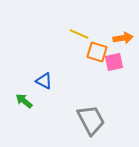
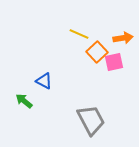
orange square: rotated 30 degrees clockwise
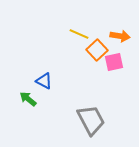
orange arrow: moved 3 px left, 2 px up; rotated 18 degrees clockwise
orange square: moved 2 px up
green arrow: moved 4 px right, 2 px up
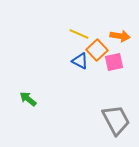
blue triangle: moved 36 px right, 20 px up
gray trapezoid: moved 25 px right
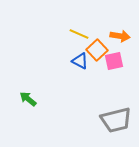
pink square: moved 1 px up
gray trapezoid: rotated 104 degrees clockwise
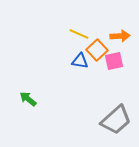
orange arrow: rotated 12 degrees counterclockwise
blue triangle: rotated 18 degrees counterclockwise
gray trapezoid: rotated 28 degrees counterclockwise
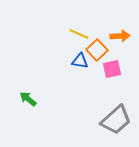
pink square: moved 2 px left, 8 px down
